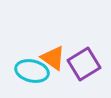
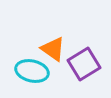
orange triangle: moved 9 px up
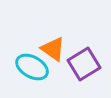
cyan ellipse: moved 4 px up; rotated 16 degrees clockwise
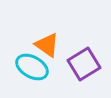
orange triangle: moved 6 px left, 4 px up
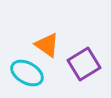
cyan ellipse: moved 5 px left, 6 px down
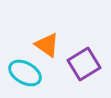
cyan ellipse: moved 2 px left
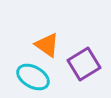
cyan ellipse: moved 8 px right, 4 px down
